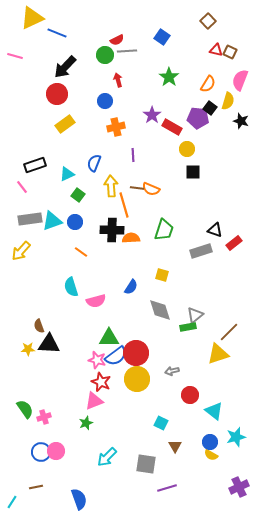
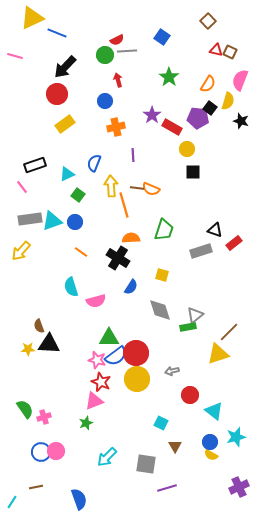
black cross at (112, 230): moved 6 px right, 28 px down; rotated 30 degrees clockwise
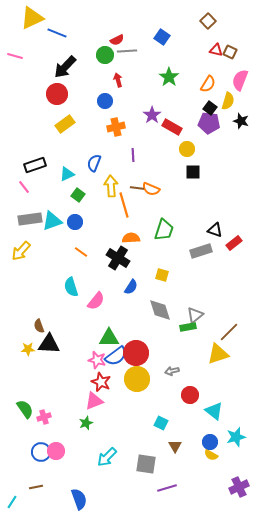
purple pentagon at (198, 118): moved 11 px right, 5 px down
pink line at (22, 187): moved 2 px right
pink semicircle at (96, 301): rotated 36 degrees counterclockwise
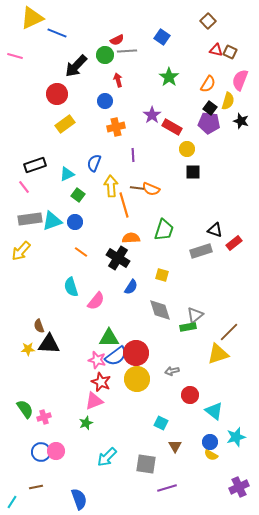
black arrow at (65, 67): moved 11 px right, 1 px up
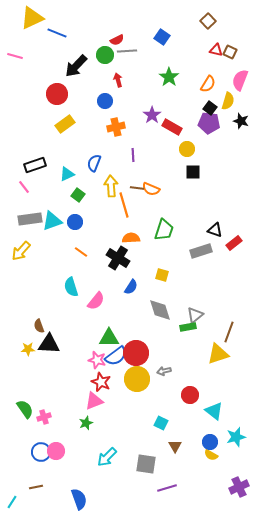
brown line at (229, 332): rotated 25 degrees counterclockwise
gray arrow at (172, 371): moved 8 px left
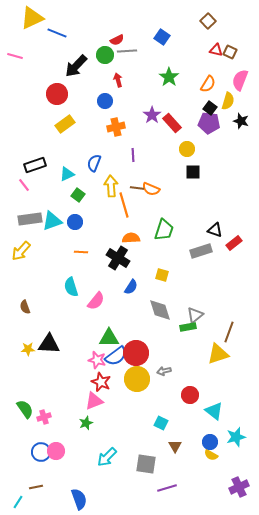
red rectangle at (172, 127): moved 4 px up; rotated 18 degrees clockwise
pink line at (24, 187): moved 2 px up
orange line at (81, 252): rotated 32 degrees counterclockwise
brown semicircle at (39, 326): moved 14 px left, 19 px up
cyan line at (12, 502): moved 6 px right
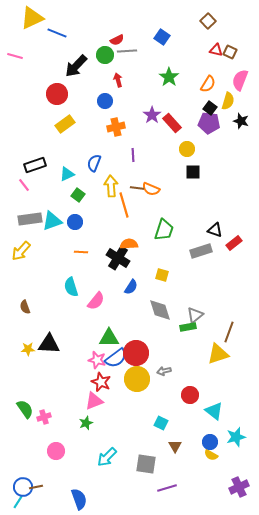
orange semicircle at (131, 238): moved 2 px left, 6 px down
blue semicircle at (116, 356): moved 2 px down
blue circle at (41, 452): moved 18 px left, 35 px down
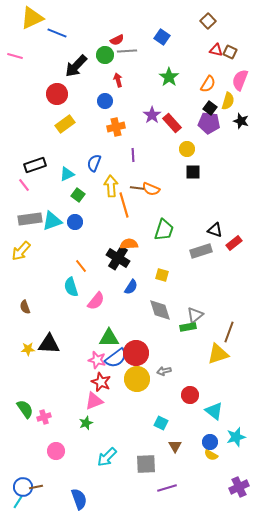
orange line at (81, 252): moved 14 px down; rotated 48 degrees clockwise
gray square at (146, 464): rotated 10 degrees counterclockwise
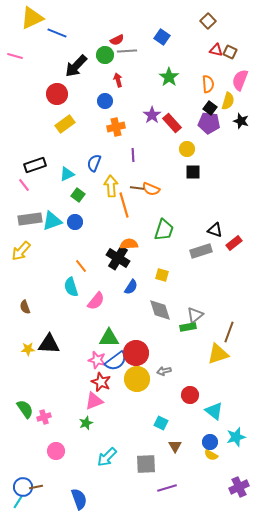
orange semicircle at (208, 84): rotated 36 degrees counterclockwise
blue semicircle at (116, 358): moved 3 px down
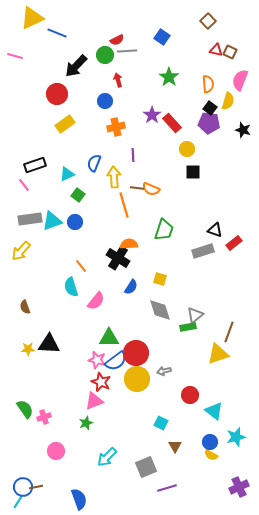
black star at (241, 121): moved 2 px right, 9 px down
yellow arrow at (111, 186): moved 3 px right, 9 px up
gray rectangle at (201, 251): moved 2 px right
yellow square at (162, 275): moved 2 px left, 4 px down
gray square at (146, 464): moved 3 px down; rotated 20 degrees counterclockwise
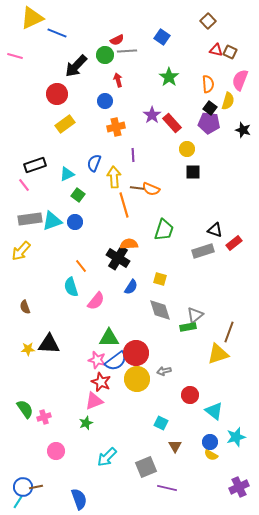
purple line at (167, 488): rotated 30 degrees clockwise
